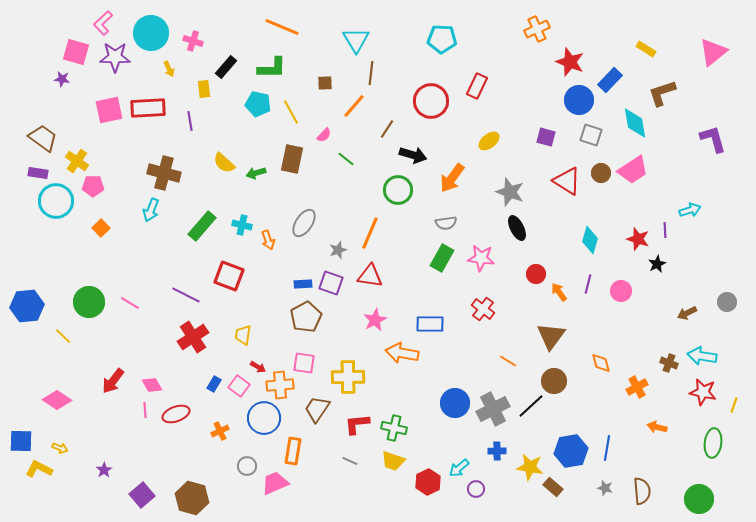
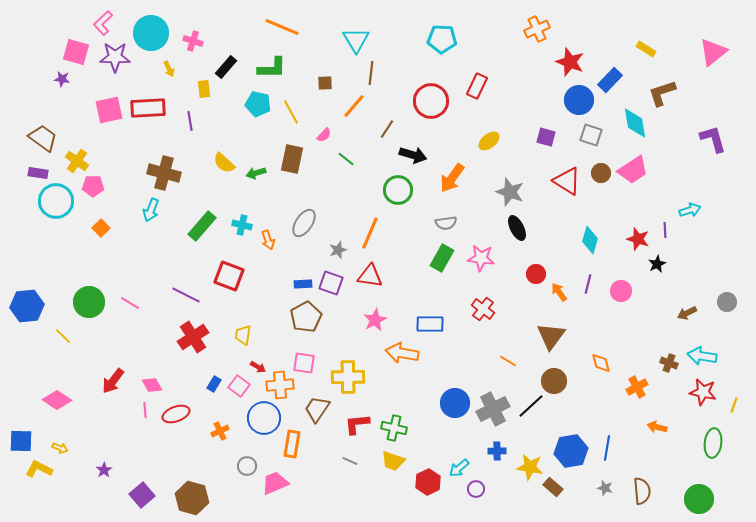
orange rectangle at (293, 451): moved 1 px left, 7 px up
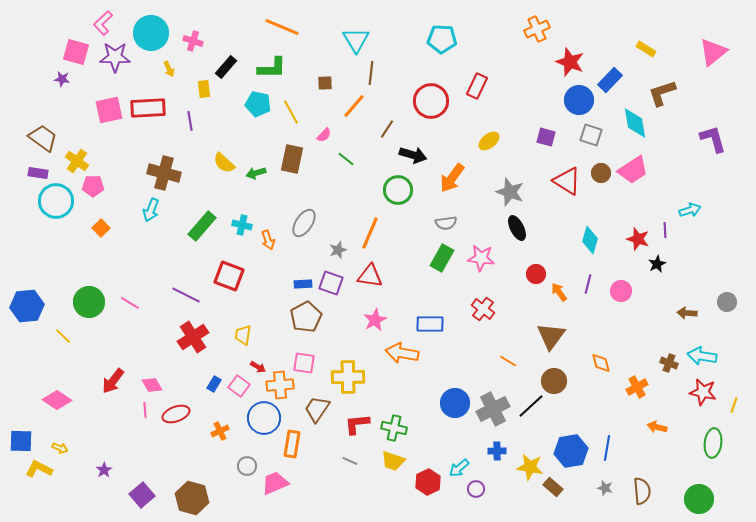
brown arrow at (687, 313): rotated 30 degrees clockwise
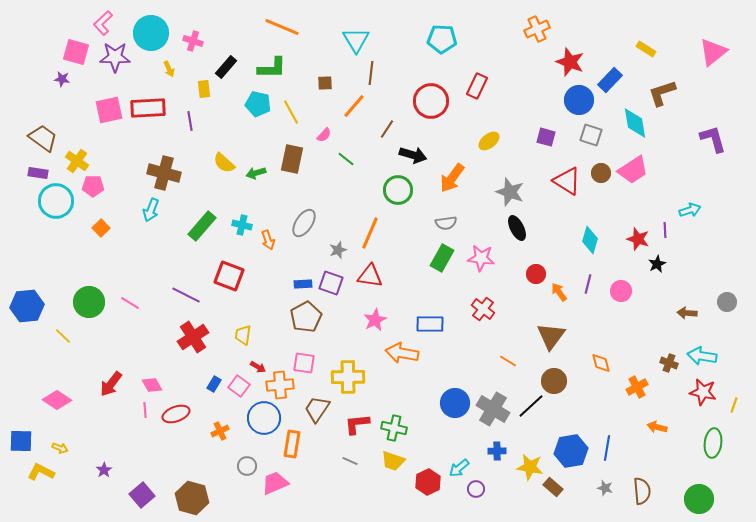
red arrow at (113, 381): moved 2 px left, 3 px down
gray cross at (493, 409): rotated 32 degrees counterclockwise
yellow L-shape at (39, 469): moved 2 px right, 3 px down
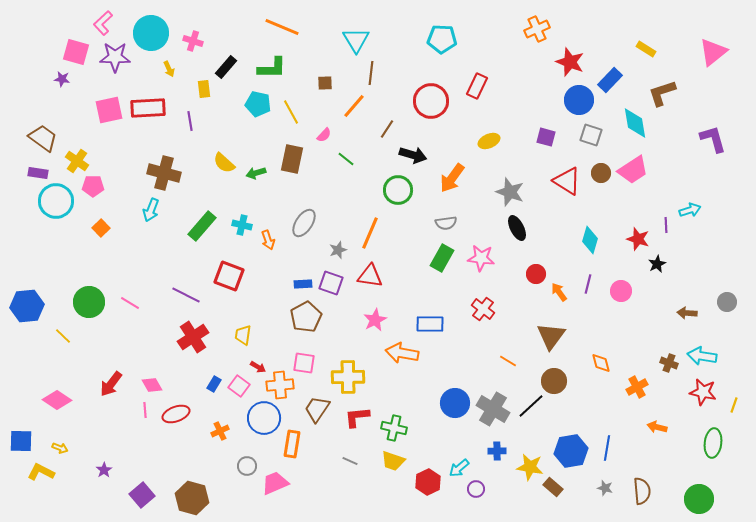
yellow ellipse at (489, 141): rotated 15 degrees clockwise
purple line at (665, 230): moved 1 px right, 5 px up
red L-shape at (357, 424): moved 7 px up
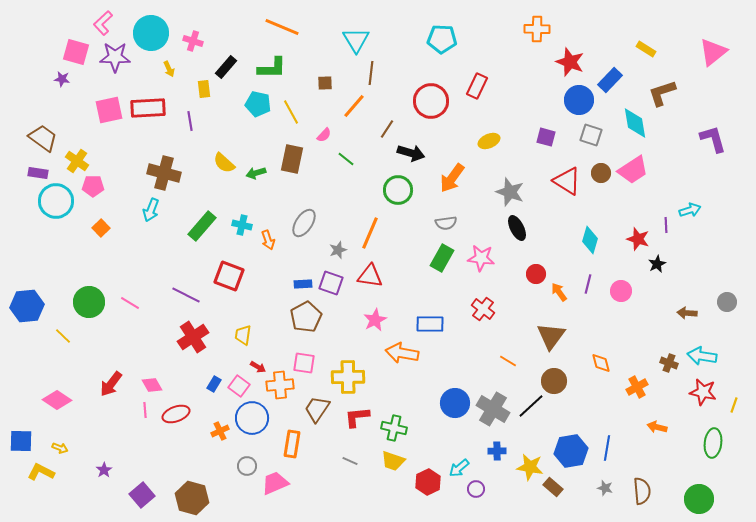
orange cross at (537, 29): rotated 25 degrees clockwise
black arrow at (413, 155): moved 2 px left, 2 px up
blue circle at (264, 418): moved 12 px left
